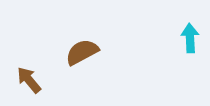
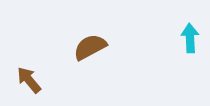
brown semicircle: moved 8 px right, 5 px up
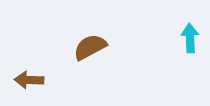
brown arrow: rotated 48 degrees counterclockwise
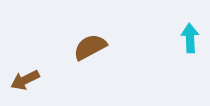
brown arrow: moved 4 px left; rotated 28 degrees counterclockwise
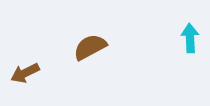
brown arrow: moved 7 px up
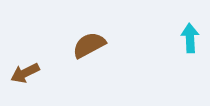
brown semicircle: moved 1 px left, 2 px up
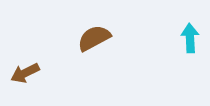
brown semicircle: moved 5 px right, 7 px up
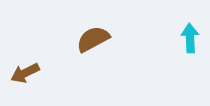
brown semicircle: moved 1 px left, 1 px down
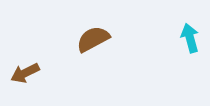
cyan arrow: rotated 12 degrees counterclockwise
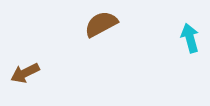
brown semicircle: moved 8 px right, 15 px up
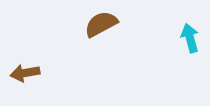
brown arrow: rotated 16 degrees clockwise
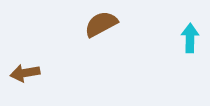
cyan arrow: rotated 16 degrees clockwise
